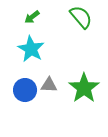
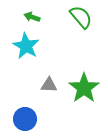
green arrow: rotated 56 degrees clockwise
cyan star: moved 5 px left, 3 px up
blue circle: moved 29 px down
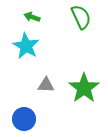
green semicircle: rotated 15 degrees clockwise
gray triangle: moved 3 px left
blue circle: moved 1 px left
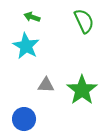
green semicircle: moved 3 px right, 4 px down
green star: moved 2 px left, 2 px down
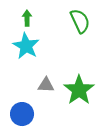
green arrow: moved 5 px left, 1 px down; rotated 70 degrees clockwise
green semicircle: moved 4 px left
green star: moved 3 px left
blue circle: moved 2 px left, 5 px up
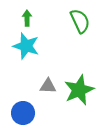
cyan star: rotated 12 degrees counterclockwise
gray triangle: moved 2 px right, 1 px down
green star: rotated 12 degrees clockwise
blue circle: moved 1 px right, 1 px up
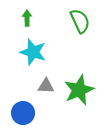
cyan star: moved 7 px right, 6 px down
gray triangle: moved 2 px left
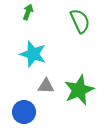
green arrow: moved 1 px right, 6 px up; rotated 21 degrees clockwise
cyan star: moved 2 px down
blue circle: moved 1 px right, 1 px up
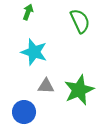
cyan star: moved 1 px right, 2 px up
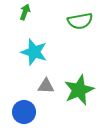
green arrow: moved 3 px left
green semicircle: rotated 105 degrees clockwise
